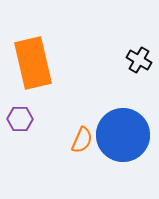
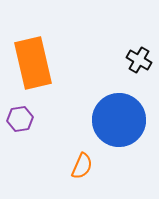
purple hexagon: rotated 10 degrees counterclockwise
blue circle: moved 4 px left, 15 px up
orange semicircle: moved 26 px down
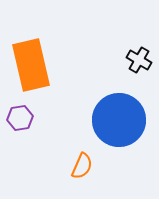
orange rectangle: moved 2 px left, 2 px down
purple hexagon: moved 1 px up
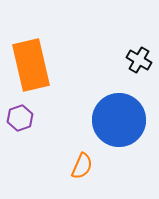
purple hexagon: rotated 10 degrees counterclockwise
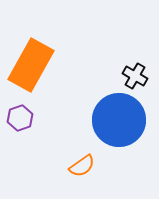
black cross: moved 4 px left, 16 px down
orange rectangle: rotated 42 degrees clockwise
orange semicircle: rotated 32 degrees clockwise
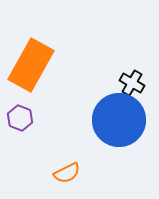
black cross: moved 3 px left, 7 px down
purple hexagon: rotated 20 degrees counterclockwise
orange semicircle: moved 15 px left, 7 px down; rotated 8 degrees clockwise
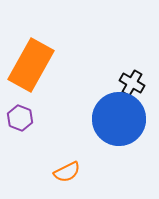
blue circle: moved 1 px up
orange semicircle: moved 1 px up
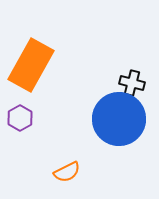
black cross: rotated 15 degrees counterclockwise
purple hexagon: rotated 10 degrees clockwise
